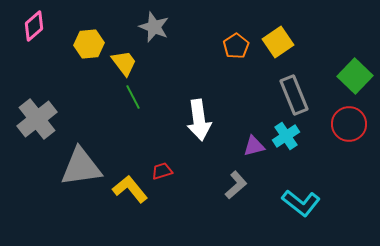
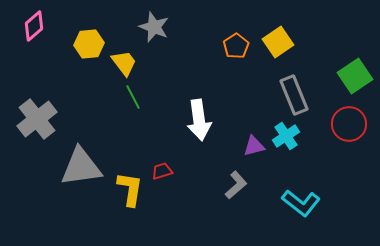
green square: rotated 12 degrees clockwise
yellow L-shape: rotated 48 degrees clockwise
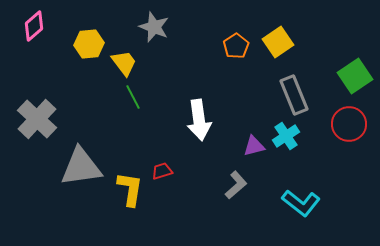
gray cross: rotated 9 degrees counterclockwise
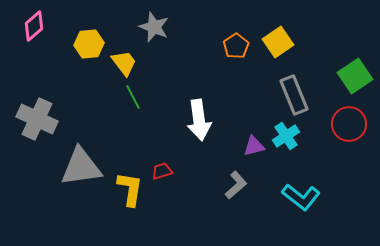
gray cross: rotated 18 degrees counterclockwise
cyan L-shape: moved 6 px up
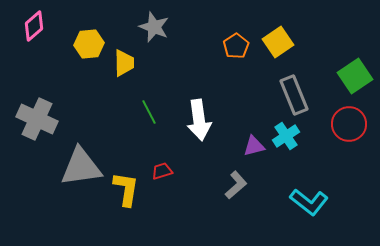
yellow trapezoid: rotated 36 degrees clockwise
green line: moved 16 px right, 15 px down
yellow L-shape: moved 4 px left
cyan L-shape: moved 8 px right, 5 px down
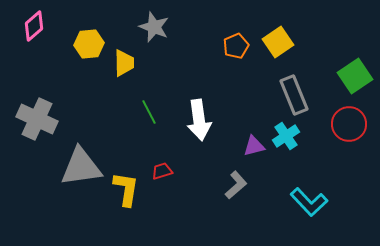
orange pentagon: rotated 10 degrees clockwise
cyan L-shape: rotated 9 degrees clockwise
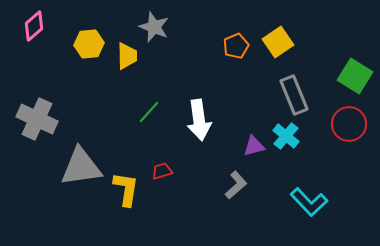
yellow trapezoid: moved 3 px right, 7 px up
green square: rotated 24 degrees counterclockwise
green line: rotated 70 degrees clockwise
cyan cross: rotated 16 degrees counterclockwise
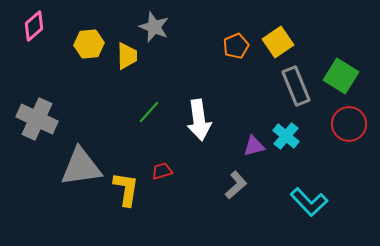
green square: moved 14 px left
gray rectangle: moved 2 px right, 9 px up
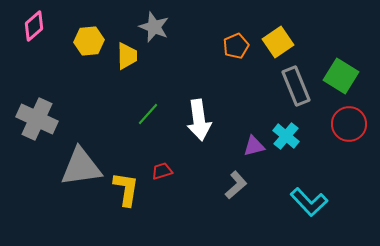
yellow hexagon: moved 3 px up
green line: moved 1 px left, 2 px down
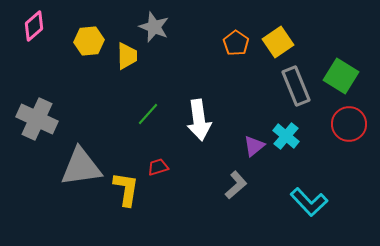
orange pentagon: moved 3 px up; rotated 15 degrees counterclockwise
purple triangle: rotated 25 degrees counterclockwise
red trapezoid: moved 4 px left, 4 px up
